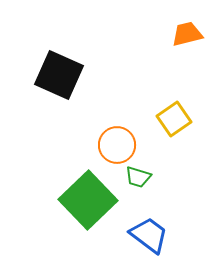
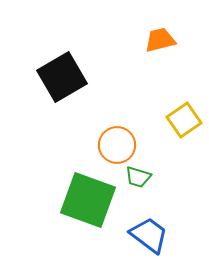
orange trapezoid: moved 27 px left, 6 px down
black square: moved 3 px right, 2 px down; rotated 36 degrees clockwise
yellow square: moved 10 px right, 1 px down
green square: rotated 26 degrees counterclockwise
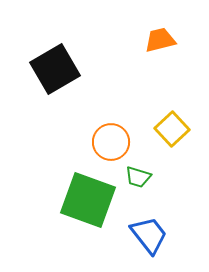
black square: moved 7 px left, 8 px up
yellow square: moved 12 px left, 9 px down; rotated 8 degrees counterclockwise
orange circle: moved 6 px left, 3 px up
blue trapezoid: rotated 15 degrees clockwise
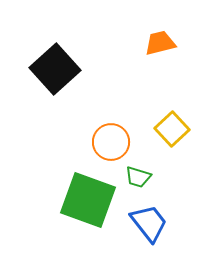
orange trapezoid: moved 3 px down
black square: rotated 12 degrees counterclockwise
blue trapezoid: moved 12 px up
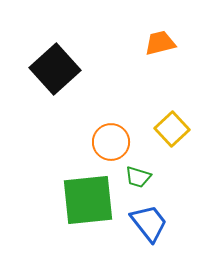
green square: rotated 26 degrees counterclockwise
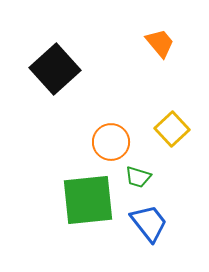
orange trapezoid: rotated 64 degrees clockwise
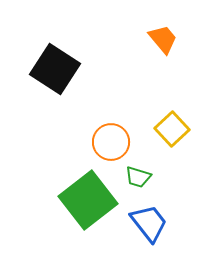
orange trapezoid: moved 3 px right, 4 px up
black square: rotated 15 degrees counterclockwise
green square: rotated 32 degrees counterclockwise
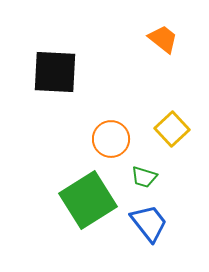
orange trapezoid: rotated 12 degrees counterclockwise
black square: moved 3 px down; rotated 30 degrees counterclockwise
orange circle: moved 3 px up
green trapezoid: moved 6 px right
green square: rotated 6 degrees clockwise
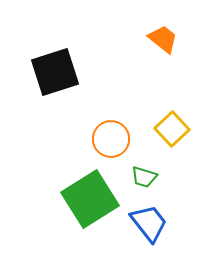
black square: rotated 21 degrees counterclockwise
green square: moved 2 px right, 1 px up
